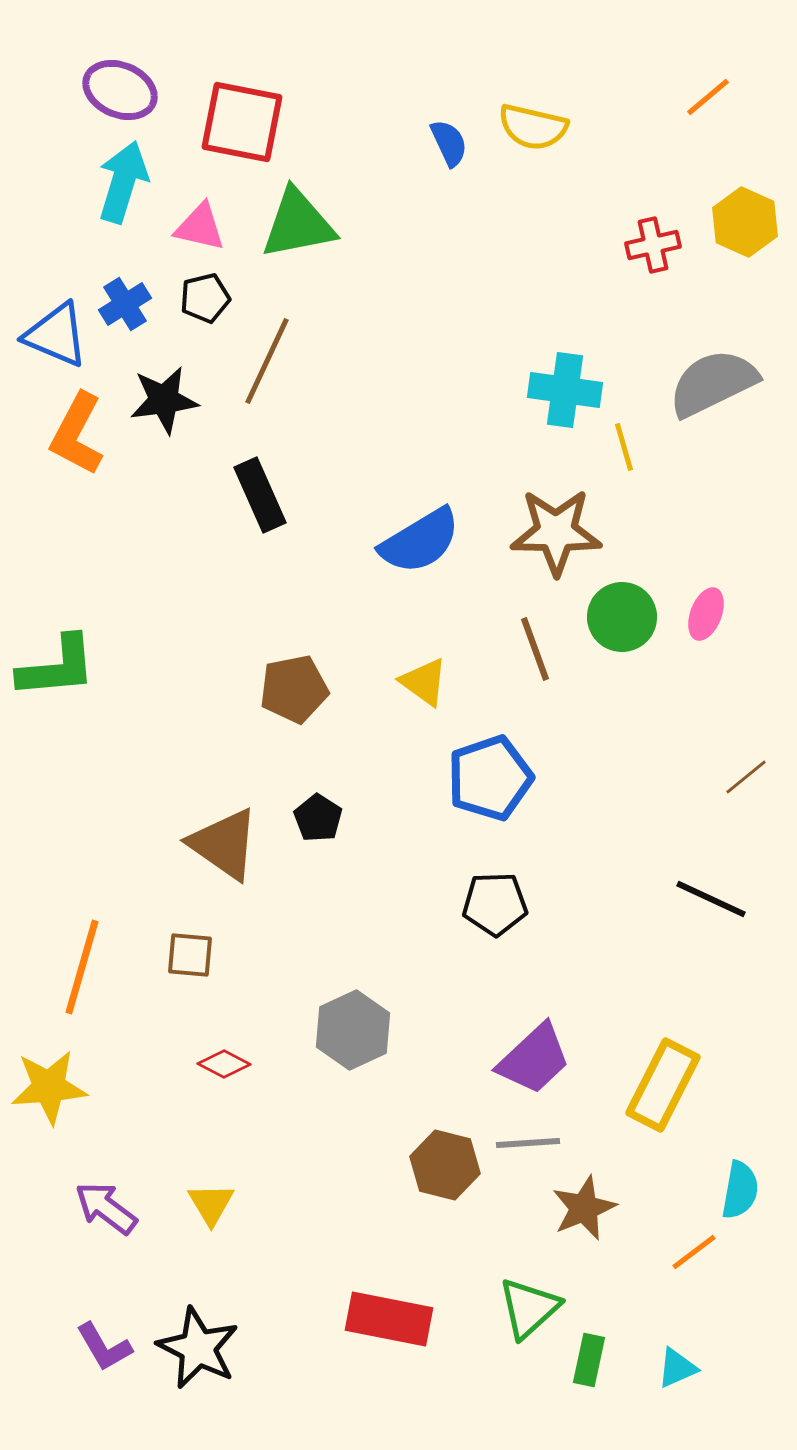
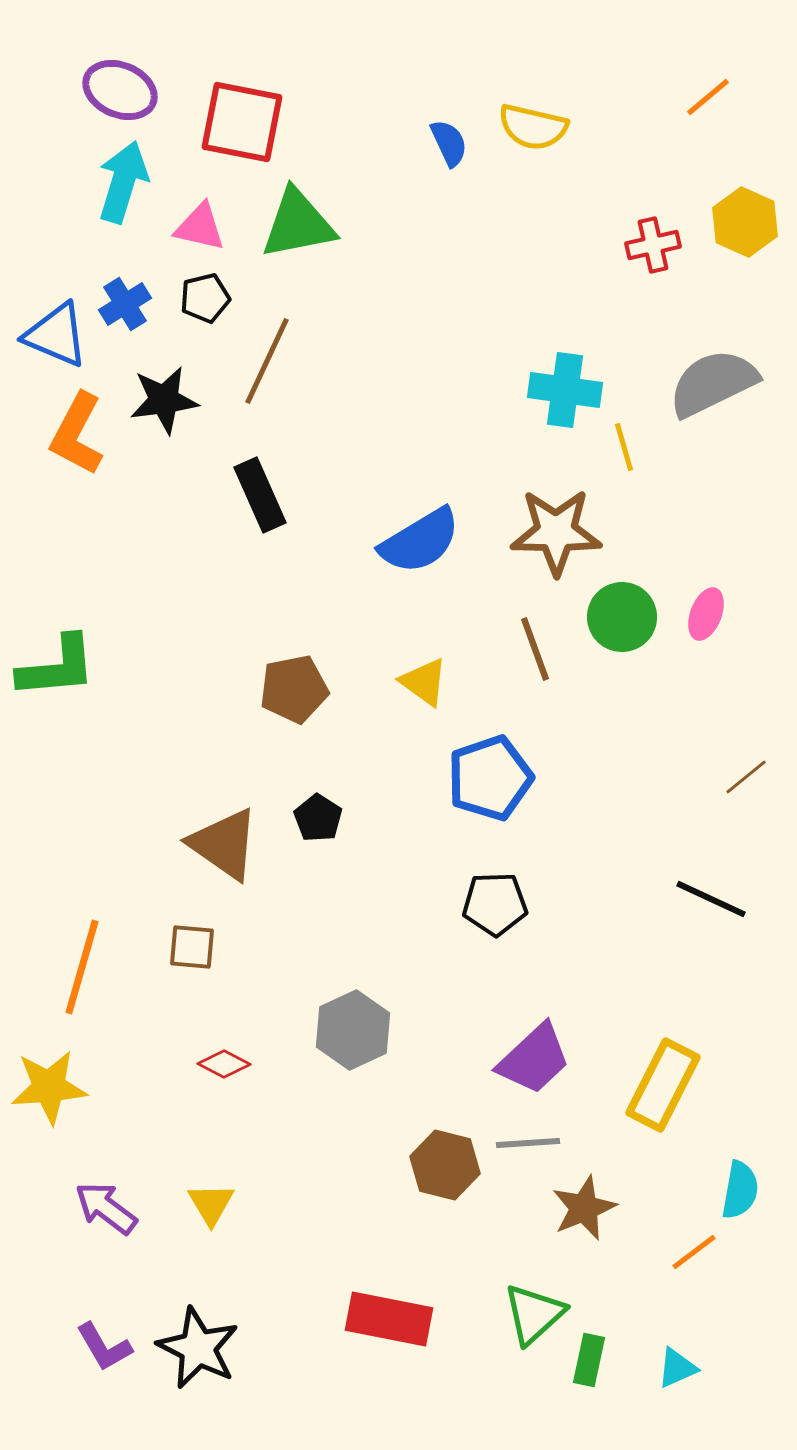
brown square at (190, 955): moved 2 px right, 8 px up
green triangle at (529, 1308): moved 5 px right, 6 px down
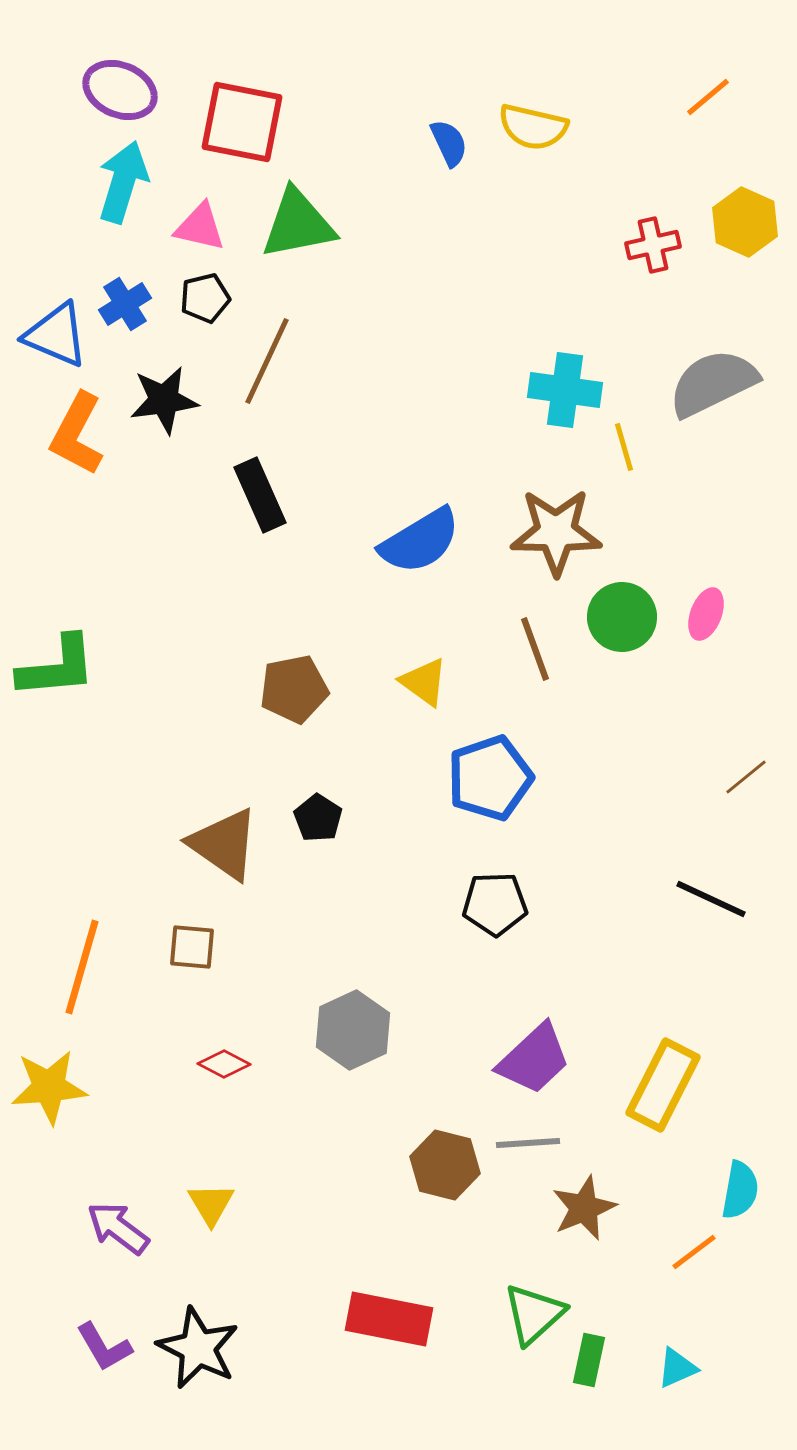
purple arrow at (106, 1208): moved 12 px right, 20 px down
